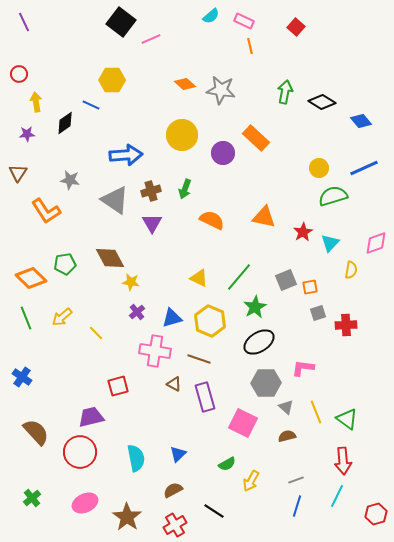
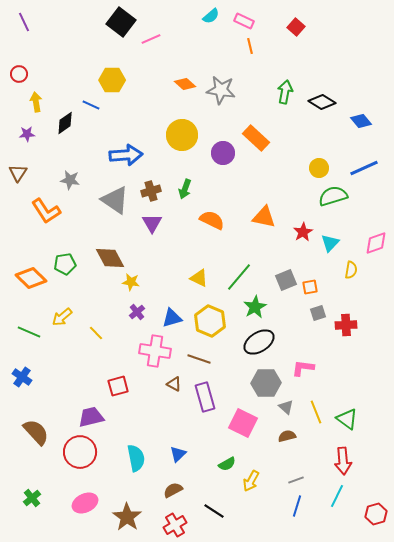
green line at (26, 318): moved 3 px right, 14 px down; rotated 45 degrees counterclockwise
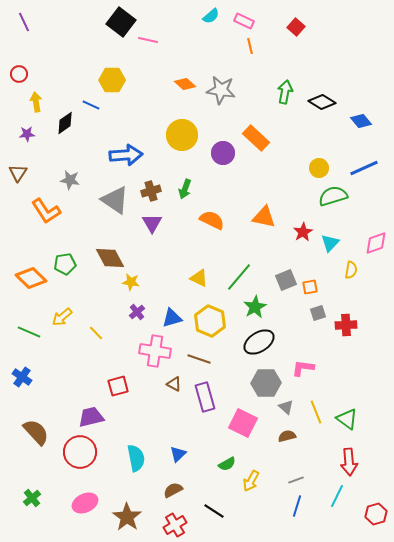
pink line at (151, 39): moved 3 px left, 1 px down; rotated 36 degrees clockwise
red arrow at (343, 461): moved 6 px right, 1 px down
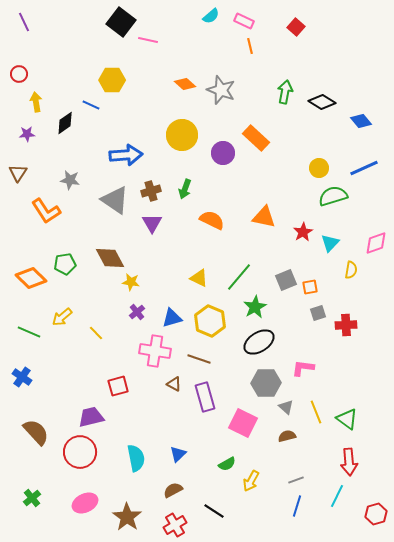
gray star at (221, 90): rotated 12 degrees clockwise
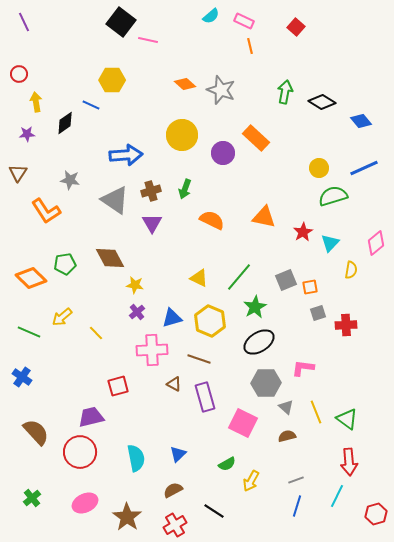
pink diamond at (376, 243): rotated 20 degrees counterclockwise
yellow star at (131, 282): moved 4 px right, 3 px down
pink cross at (155, 351): moved 3 px left, 1 px up; rotated 12 degrees counterclockwise
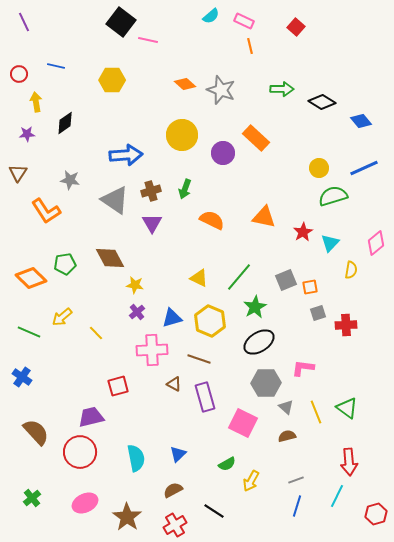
green arrow at (285, 92): moved 3 px left, 3 px up; rotated 80 degrees clockwise
blue line at (91, 105): moved 35 px left, 39 px up; rotated 12 degrees counterclockwise
green triangle at (347, 419): moved 11 px up
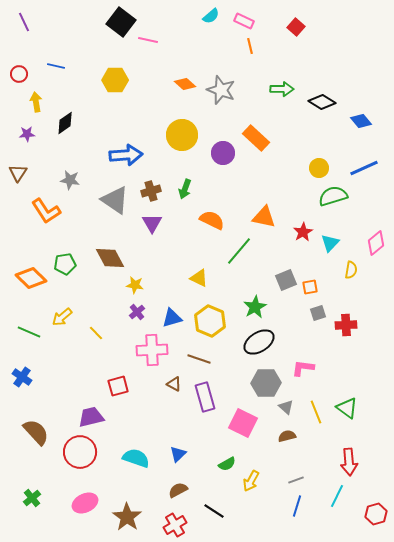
yellow hexagon at (112, 80): moved 3 px right
green line at (239, 277): moved 26 px up
cyan semicircle at (136, 458): rotated 60 degrees counterclockwise
brown semicircle at (173, 490): moved 5 px right
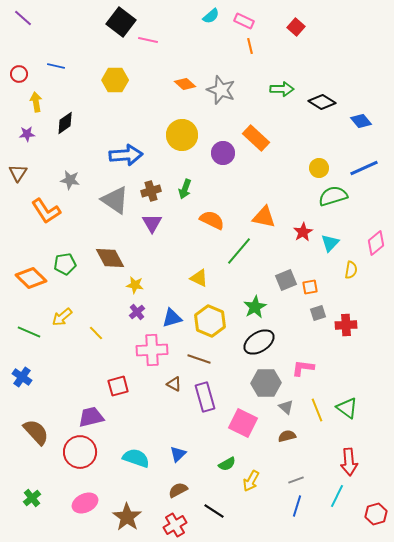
purple line at (24, 22): moved 1 px left, 4 px up; rotated 24 degrees counterclockwise
yellow line at (316, 412): moved 1 px right, 2 px up
